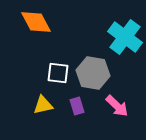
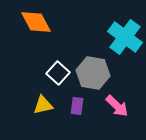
white square: rotated 35 degrees clockwise
purple rectangle: rotated 24 degrees clockwise
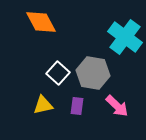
orange diamond: moved 5 px right
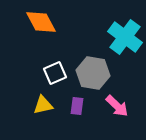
white square: moved 3 px left; rotated 25 degrees clockwise
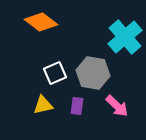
orange diamond: rotated 24 degrees counterclockwise
cyan cross: rotated 12 degrees clockwise
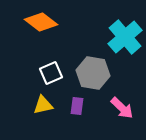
white square: moved 4 px left
pink arrow: moved 5 px right, 2 px down
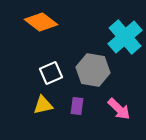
gray hexagon: moved 3 px up
pink arrow: moved 3 px left, 1 px down
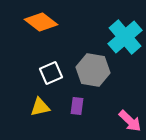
yellow triangle: moved 3 px left, 2 px down
pink arrow: moved 11 px right, 12 px down
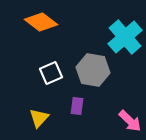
yellow triangle: moved 1 px left, 11 px down; rotated 35 degrees counterclockwise
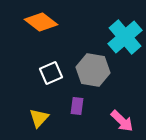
pink arrow: moved 8 px left
